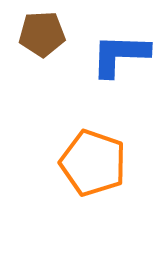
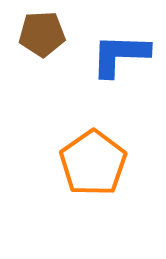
orange pentagon: rotated 18 degrees clockwise
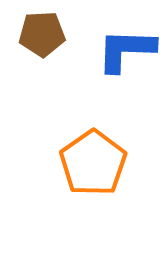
blue L-shape: moved 6 px right, 5 px up
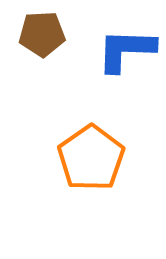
orange pentagon: moved 2 px left, 5 px up
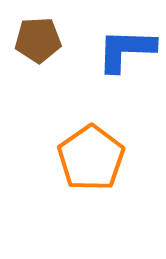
brown pentagon: moved 4 px left, 6 px down
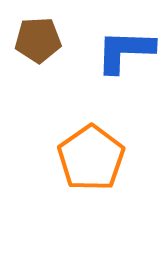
blue L-shape: moved 1 px left, 1 px down
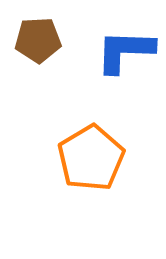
orange pentagon: rotated 4 degrees clockwise
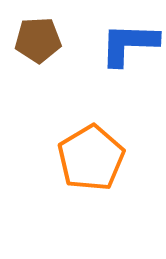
blue L-shape: moved 4 px right, 7 px up
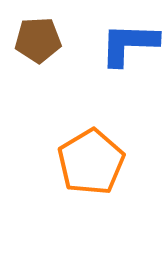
orange pentagon: moved 4 px down
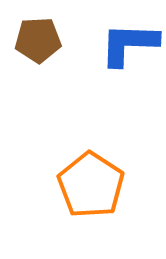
orange pentagon: moved 23 px down; rotated 8 degrees counterclockwise
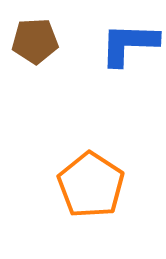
brown pentagon: moved 3 px left, 1 px down
